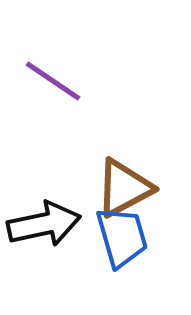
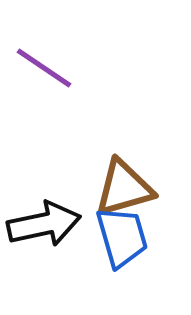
purple line: moved 9 px left, 13 px up
brown triangle: rotated 12 degrees clockwise
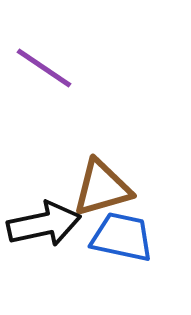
brown triangle: moved 22 px left
blue trapezoid: rotated 62 degrees counterclockwise
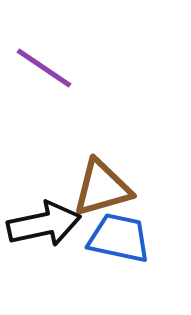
blue trapezoid: moved 3 px left, 1 px down
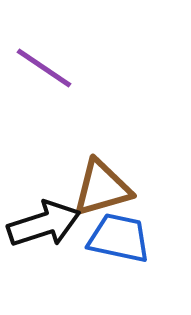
black arrow: rotated 6 degrees counterclockwise
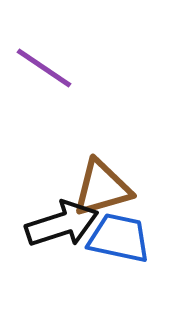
black arrow: moved 18 px right
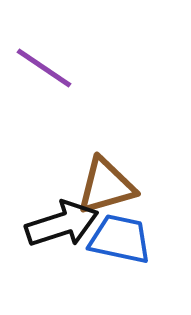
brown triangle: moved 4 px right, 2 px up
blue trapezoid: moved 1 px right, 1 px down
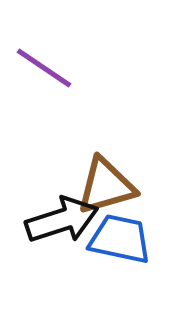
black arrow: moved 4 px up
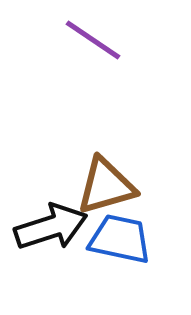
purple line: moved 49 px right, 28 px up
black arrow: moved 11 px left, 7 px down
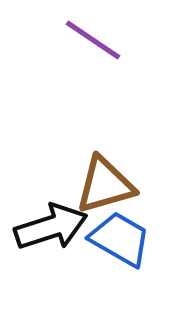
brown triangle: moved 1 px left, 1 px up
blue trapezoid: rotated 18 degrees clockwise
